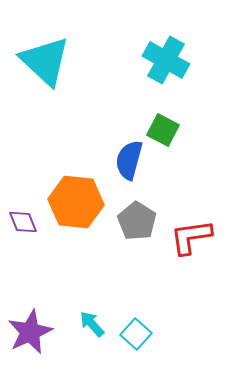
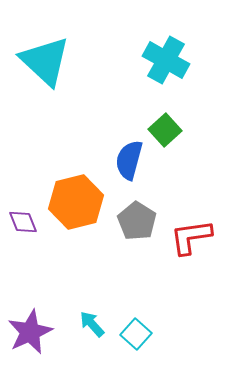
green square: moved 2 px right; rotated 20 degrees clockwise
orange hexagon: rotated 20 degrees counterclockwise
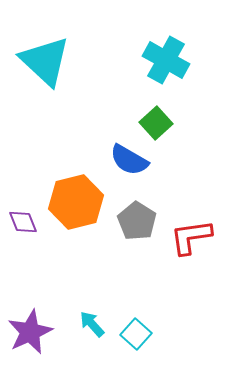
green square: moved 9 px left, 7 px up
blue semicircle: rotated 75 degrees counterclockwise
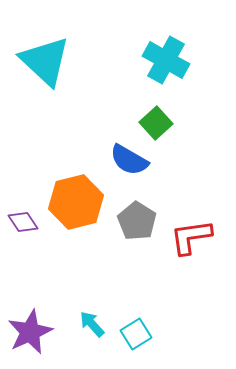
purple diamond: rotated 12 degrees counterclockwise
cyan square: rotated 16 degrees clockwise
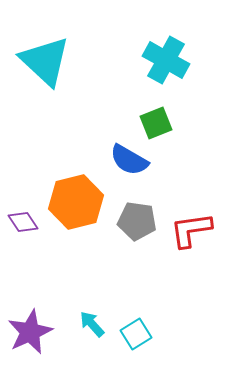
green square: rotated 20 degrees clockwise
gray pentagon: rotated 24 degrees counterclockwise
red L-shape: moved 7 px up
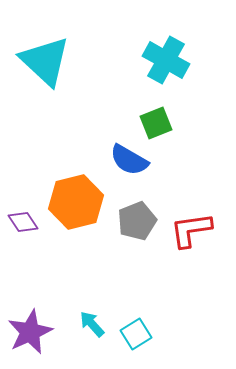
gray pentagon: rotated 30 degrees counterclockwise
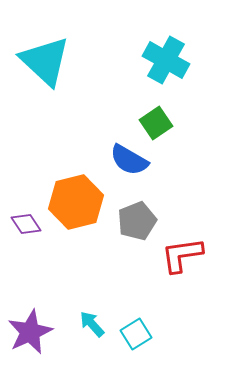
green square: rotated 12 degrees counterclockwise
purple diamond: moved 3 px right, 2 px down
red L-shape: moved 9 px left, 25 px down
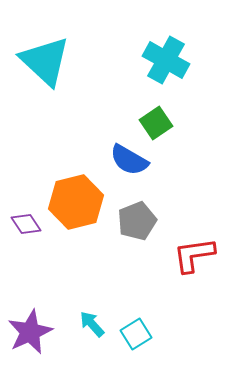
red L-shape: moved 12 px right
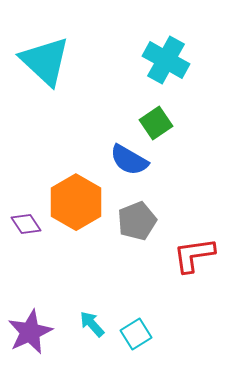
orange hexagon: rotated 16 degrees counterclockwise
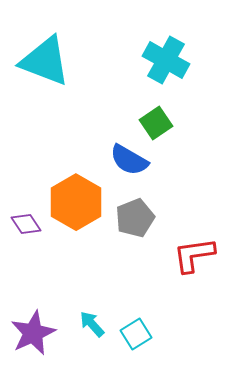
cyan triangle: rotated 22 degrees counterclockwise
gray pentagon: moved 2 px left, 3 px up
purple star: moved 3 px right, 1 px down
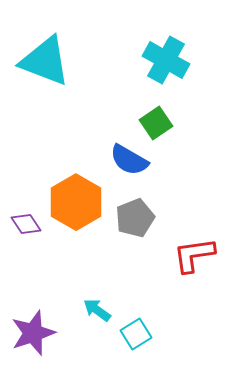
cyan arrow: moved 5 px right, 14 px up; rotated 12 degrees counterclockwise
purple star: rotated 6 degrees clockwise
